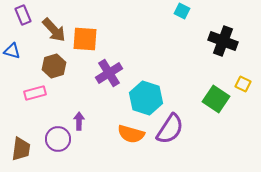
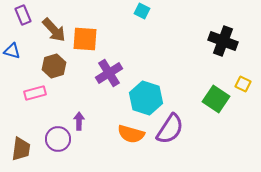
cyan square: moved 40 px left
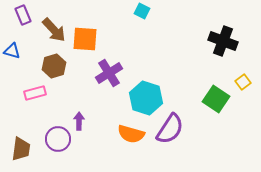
yellow square: moved 2 px up; rotated 28 degrees clockwise
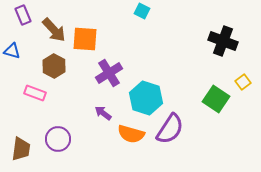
brown hexagon: rotated 15 degrees counterclockwise
pink rectangle: rotated 35 degrees clockwise
purple arrow: moved 24 px right, 8 px up; rotated 54 degrees counterclockwise
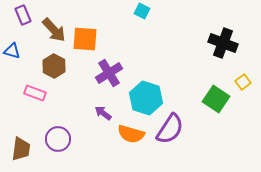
black cross: moved 2 px down
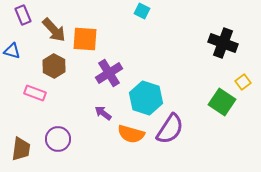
green square: moved 6 px right, 3 px down
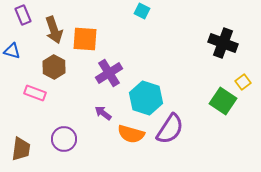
brown arrow: rotated 24 degrees clockwise
brown hexagon: moved 1 px down
green square: moved 1 px right, 1 px up
purple circle: moved 6 px right
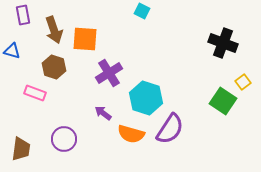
purple rectangle: rotated 12 degrees clockwise
brown hexagon: rotated 10 degrees counterclockwise
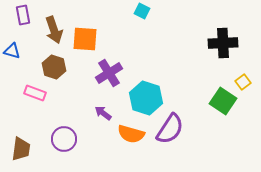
black cross: rotated 24 degrees counterclockwise
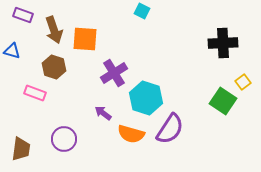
purple rectangle: rotated 60 degrees counterclockwise
purple cross: moved 5 px right
